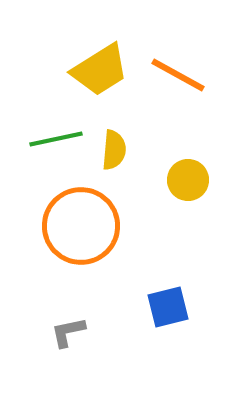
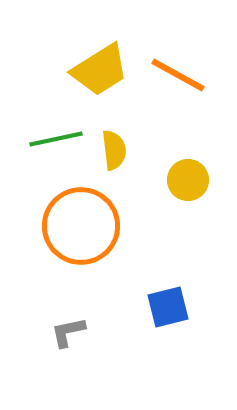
yellow semicircle: rotated 12 degrees counterclockwise
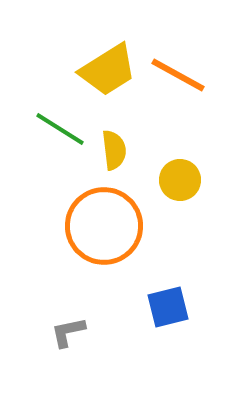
yellow trapezoid: moved 8 px right
green line: moved 4 px right, 10 px up; rotated 44 degrees clockwise
yellow circle: moved 8 px left
orange circle: moved 23 px right
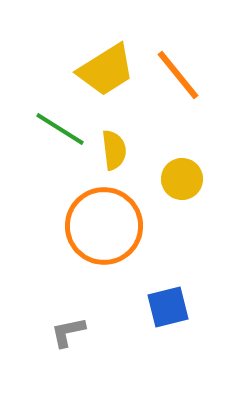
yellow trapezoid: moved 2 px left
orange line: rotated 22 degrees clockwise
yellow circle: moved 2 px right, 1 px up
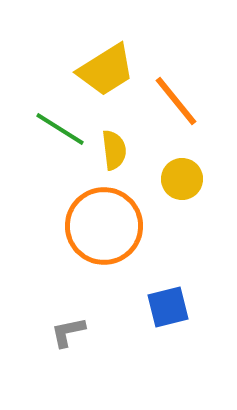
orange line: moved 2 px left, 26 px down
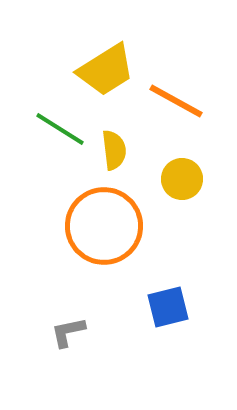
orange line: rotated 22 degrees counterclockwise
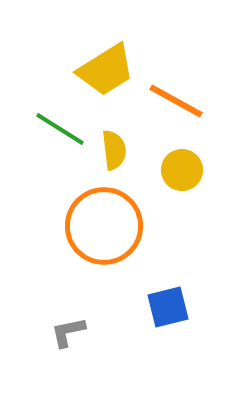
yellow circle: moved 9 px up
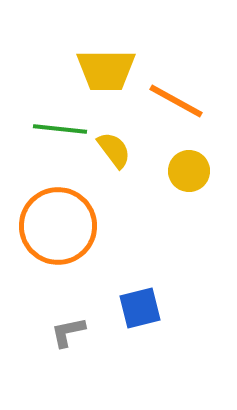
yellow trapezoid: rotated 32 degrees clockwise
green line: rotated 26 degrees counterclockwise
yellow semicircle: rotated 30 degrees counterclockwise
yellow circle: moved 7 px right, 1 px down
orange circle: moved 46 px left
blue square: moved 28 px left, 1 px down
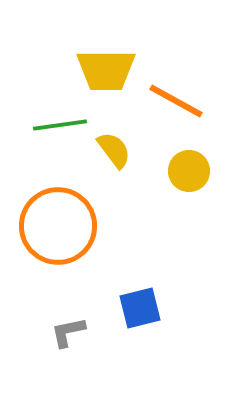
green line: moved 4 px up; rotated 14 degrees counterclockwise
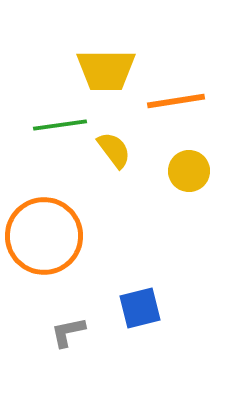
orange line: rotated 38 degrees counterclockwise
orange circle: moved 14 px left, 10 px down
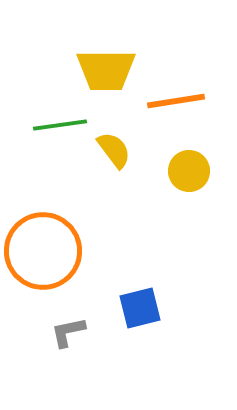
orange circle: moved 1 px left, 15 px down
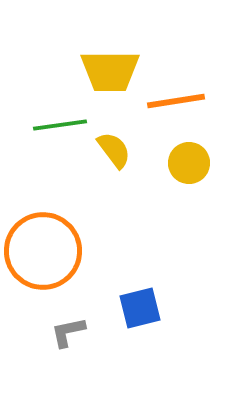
yellow trapezoid: moved 4 px right, 1 px down
yellow circle: moved 8 px up
